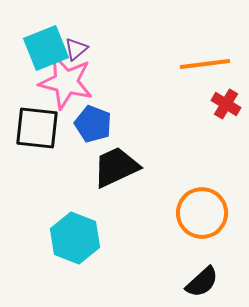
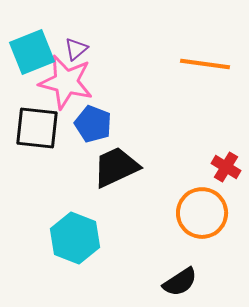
cyan square: moved 14 px left, 4 px down
orange line: rotated 15 degrees clockwise
red cross: moved 63 px down
black semicircle: moved 22 px left; rotated 9 degrees clockwise
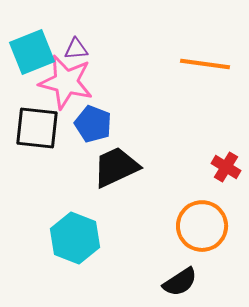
purple triangle: rotated 35 degrees clockwise
orange circle: moved 13 px down
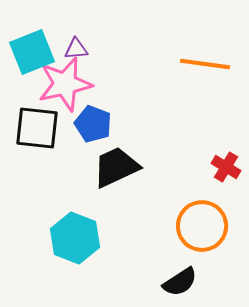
pink star: moved 1 px left, 2 px down; rotated 26 degrees counterclockwise
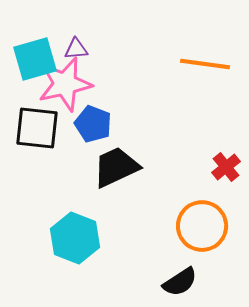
cyan square: moved 3 px right, 7 px down; rotated 6 degrees clockwise
red cross: rotated 20 degrees clockwise
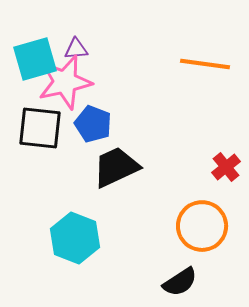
pink star: moved 2 px up
black square: moved 3 px right
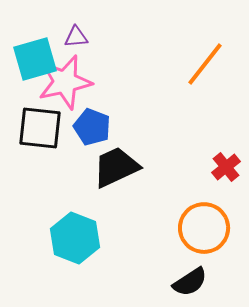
purple triangle: moved 12 px up
orange line: rotated 60 degrees counterclockwise
blue pentagon: moved 1 px left, 3 px down
orange circle: moved 2 px right, 2 px down
black semicircle: moved 10 px right
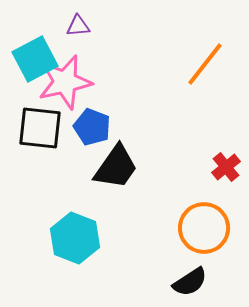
purple triangle: moved 2 px right, 11 px up
cyan square: rotated 12 degrees counterclockwise
black trapezoid: rotated 150 degrees clockwise
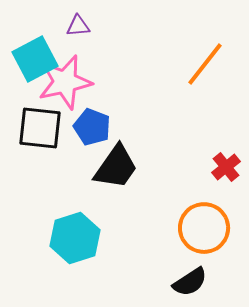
cyan hexagon: rotated 21 degrees clockwise
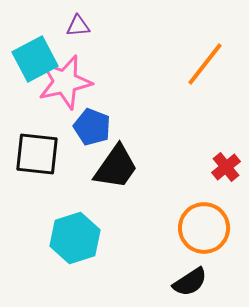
black square: moved 3 px left, 26 px down
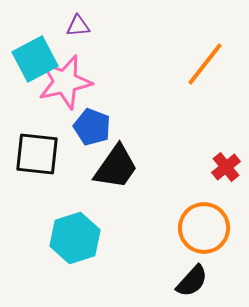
black semicircle: moved 2 px right, 1 px up; rotated 15 degrees counterclockwise
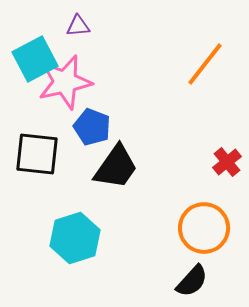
red cross: moved 1 px right, 5 px up
